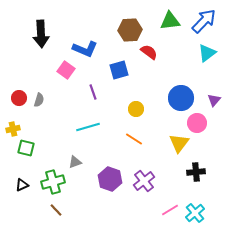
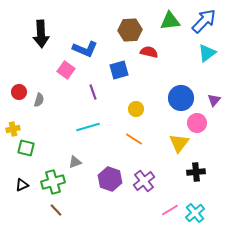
red semicircle: rotated 24 degrees counterclockwise
red circle: moved 6 px up
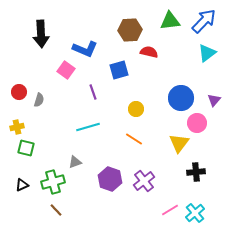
yellow cross: moved 4 px right, 2 px up
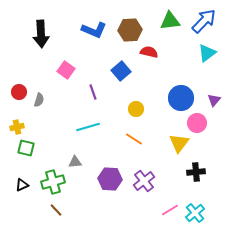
blue L-shape: moved 9 px right, 19 px up
blue square: moved 2 px right, 1 px down; rotated 24 degrees counterclockwise
gray triangle: rotated 16 degrees clockwise
purple hexagon: rotated 15 degrees counterclockwise
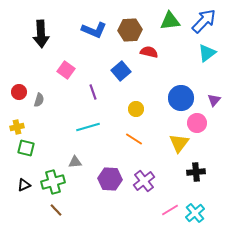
black triangle: moved 2 px right
